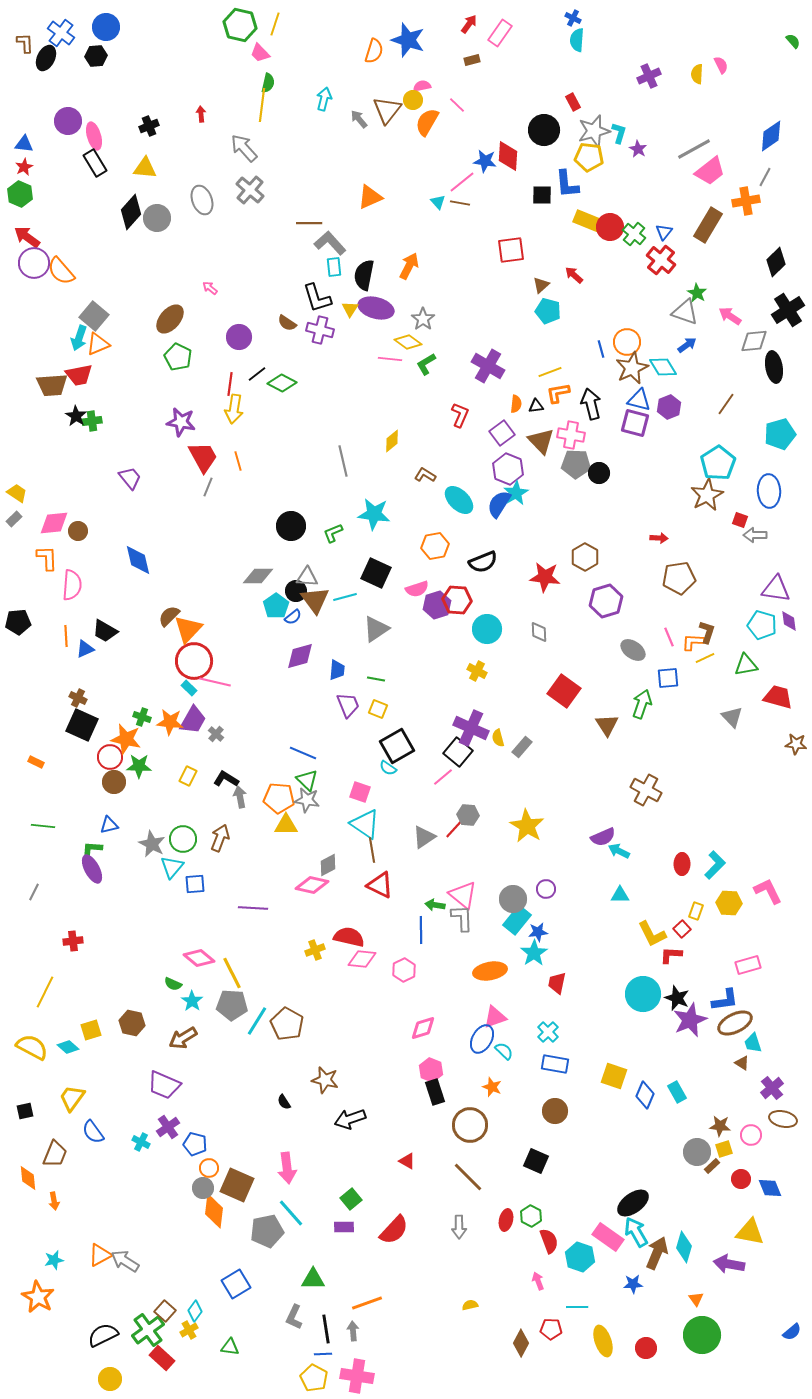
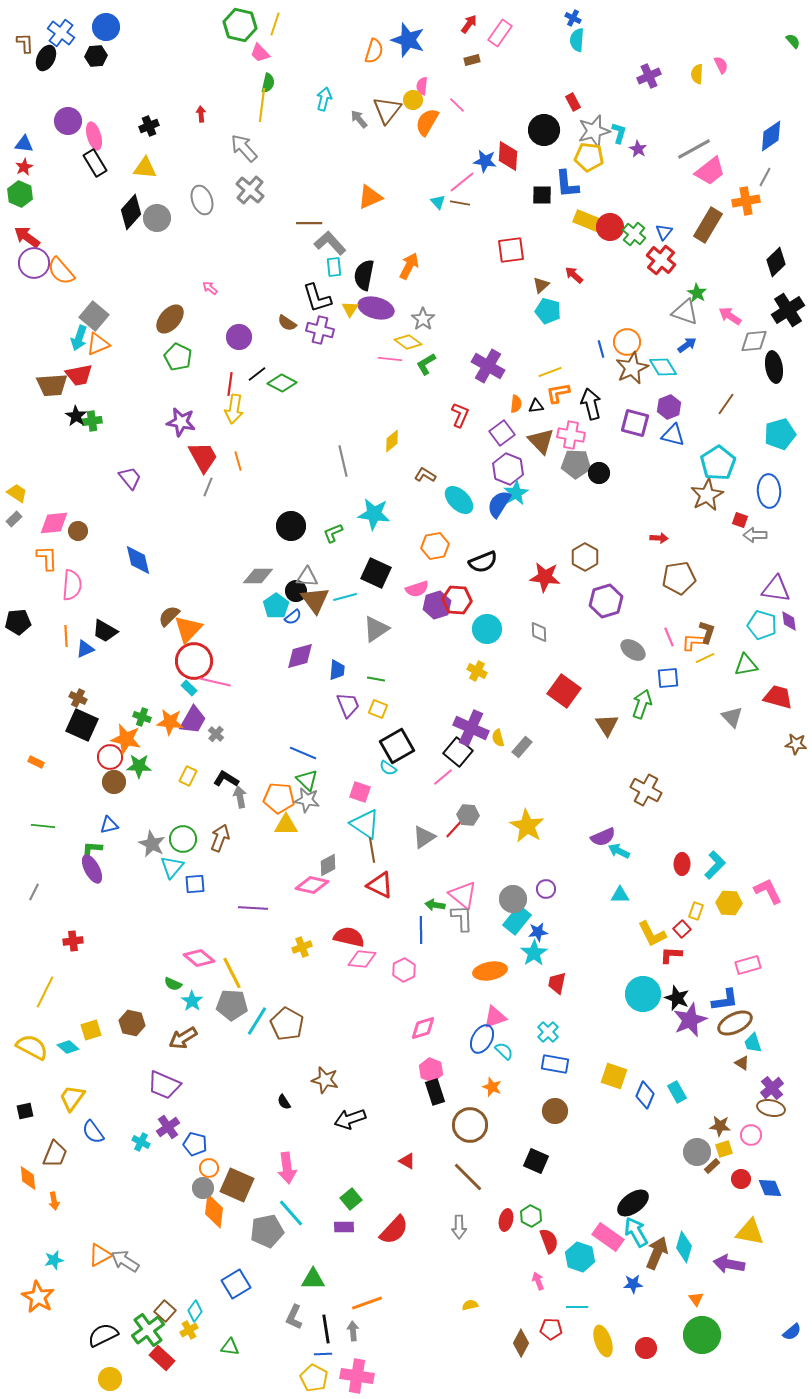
pink semicircle at (422, 86): rotated 72 degrees counterclockwise
blue triangle at (639, 400): moved 34 px right, 35 px down
yellow cross at (315, 950): moved 13 px left, 3 px up
brown ellipse at (783, 1119): moved 12 px left, 11 px up
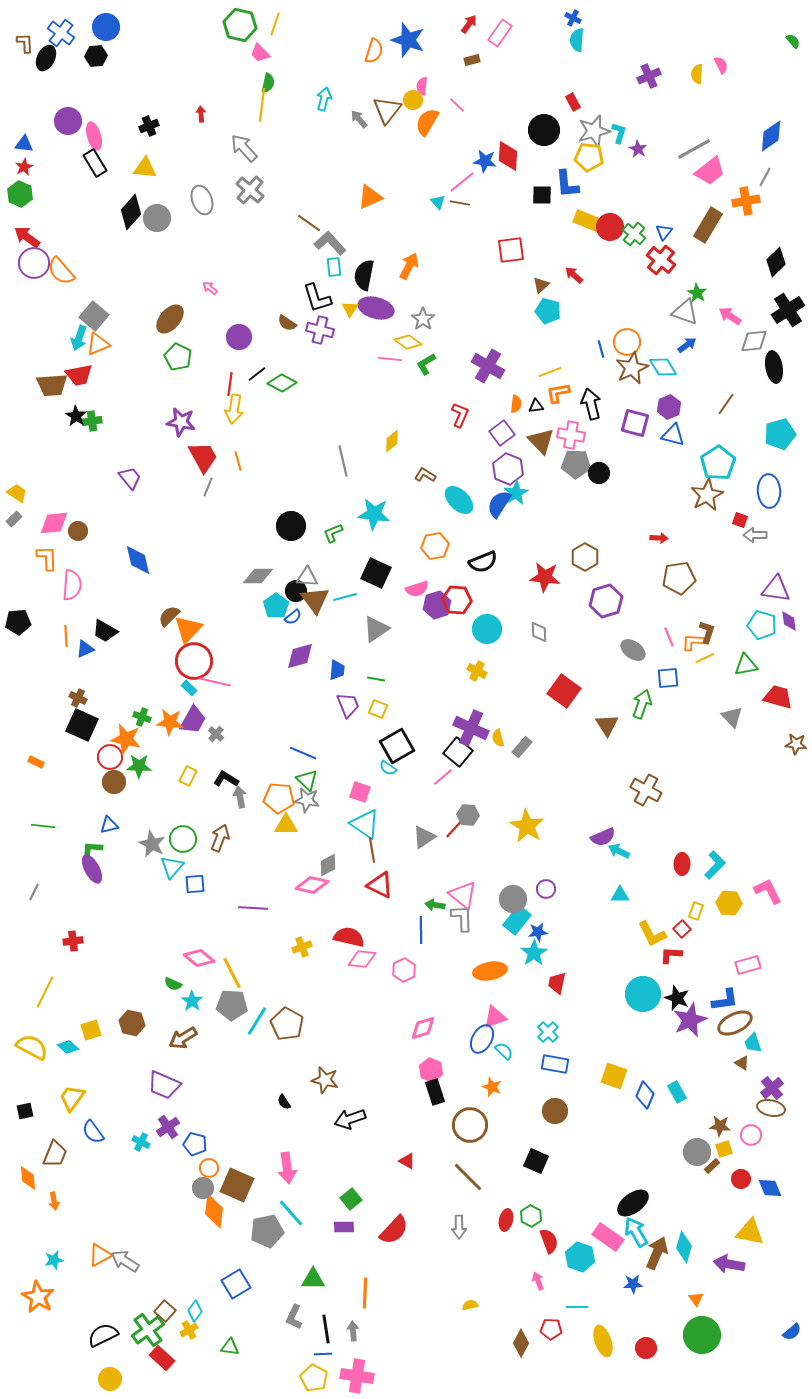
brown line at (309, 223): rotated 35 degrees clockwise
orange line at (367, 1303): moved 2 px left, 10 px up; rotated 68 degrees counterclockwise
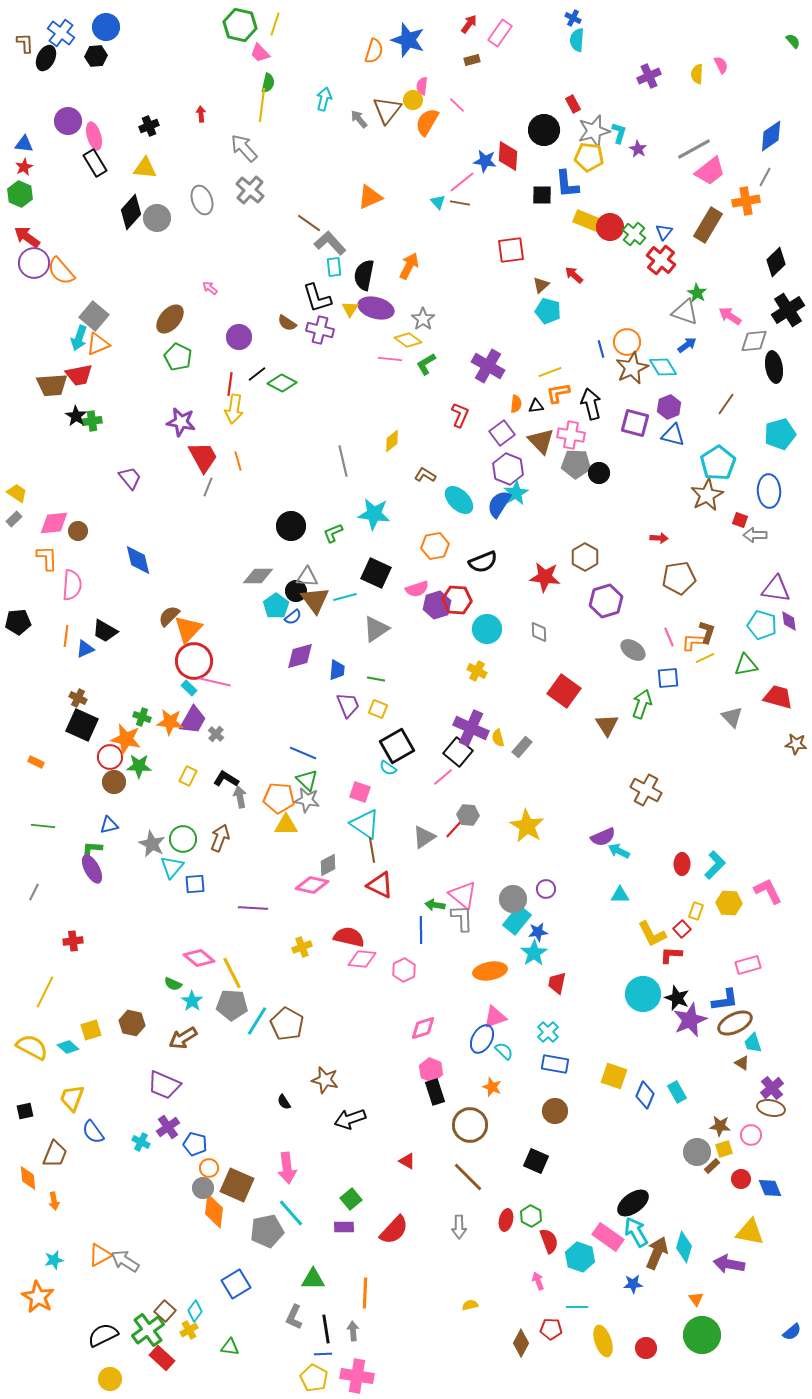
red rectangle at (573, 102): moved 2 px down
yellow diamond at (408, 342): moved 2 px up
orange line at (66, 636): rotated 10 degrees clockwise
yellow trapezoid at (72, 1098): rotated 16 degrees counterclockwise
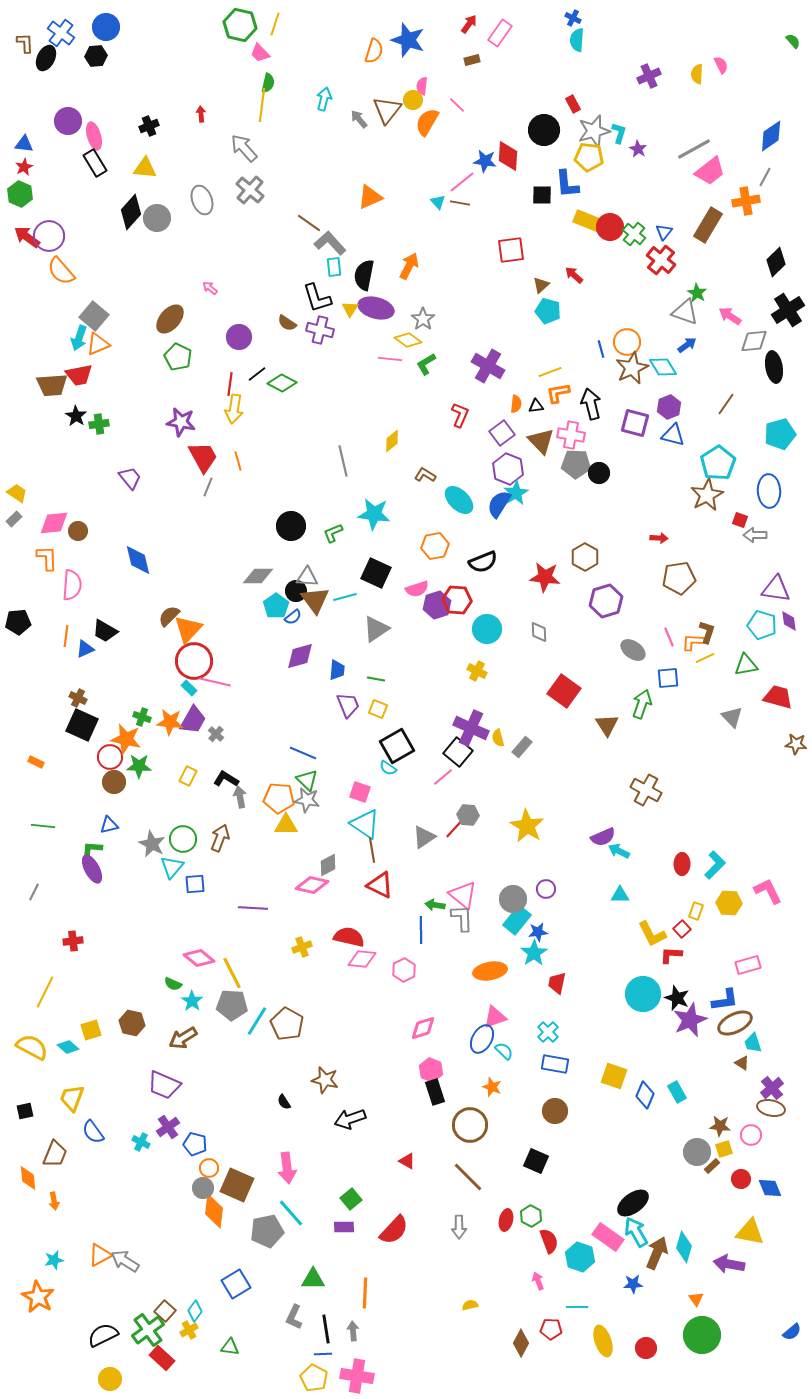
purple circle at (34, 263): moved 15 px right, 27 px up
green cross at (92, 421): moved 7 px right, 3 px down
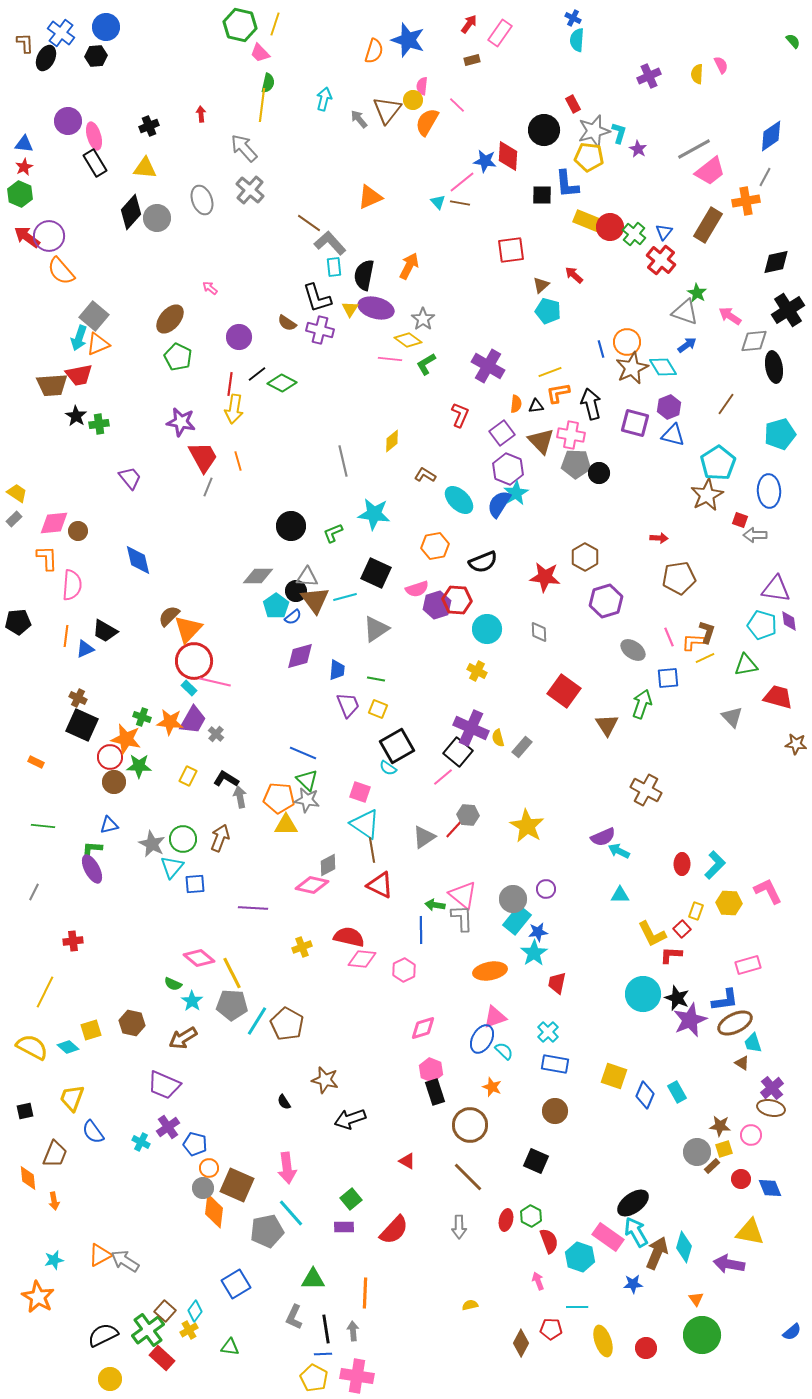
black diamond at (776, 262): rotated 32 degrees clockwise
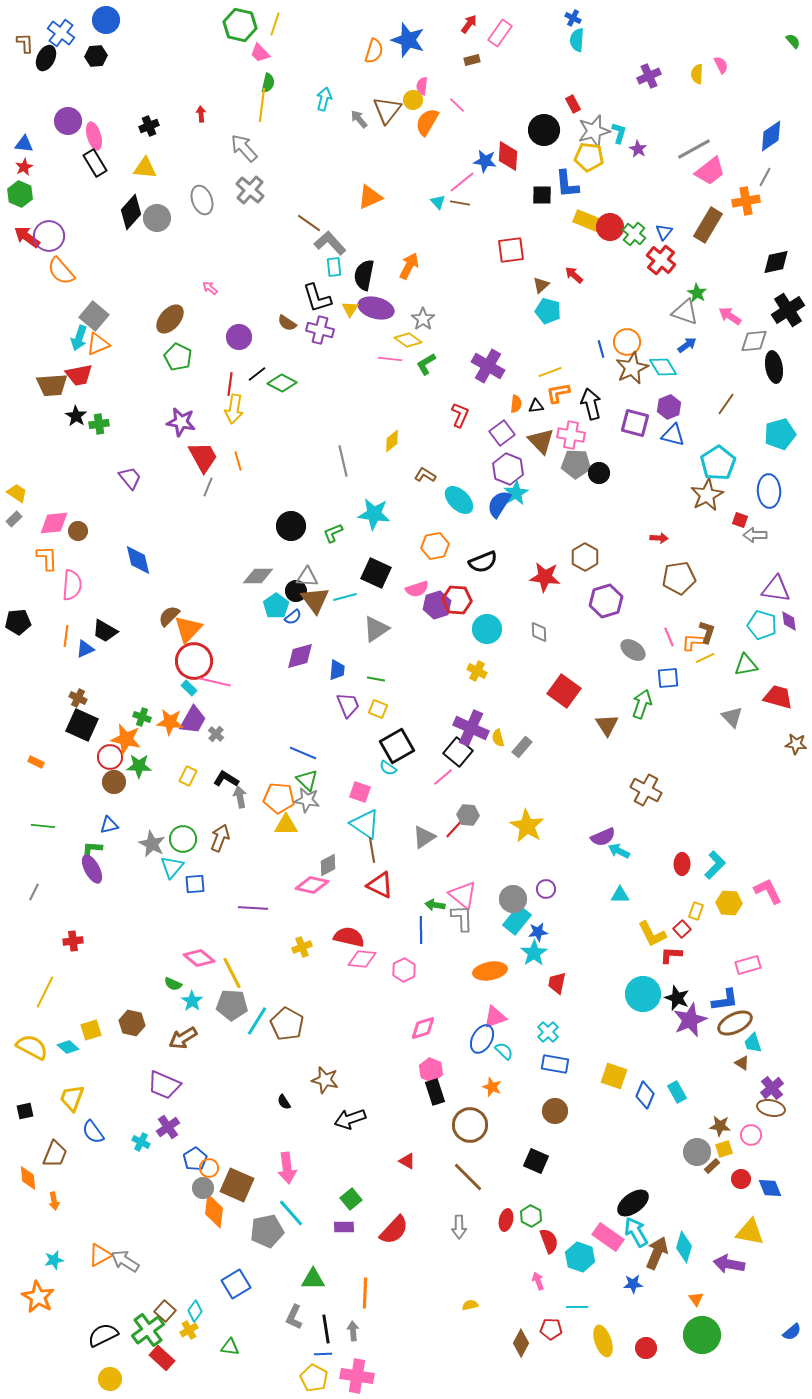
blue circle at (106, 27): moved 7 px up
blue pentagon at (195, 1144): moved 15 px down; rotated 25 degrees clockwise
